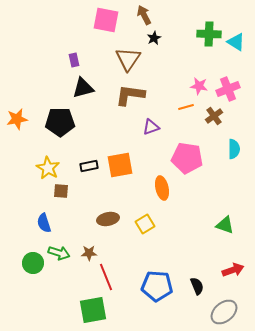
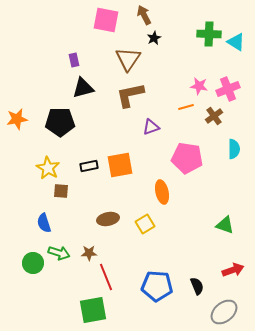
brown L-shape: rotated 20 degrees counterclockwise
orange ellipse: moved 4 px down
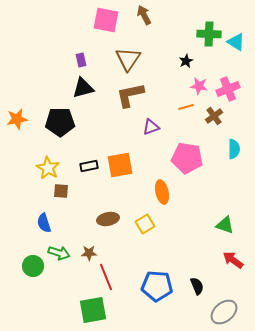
black star: moved 32 px right, 23 px down
purple rectangle: moved 7 px right
green circle: moved 3 px down
red arrow: moved 10 px up; rotated 125 degrees counterclockwise
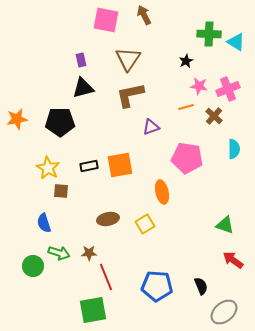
brown cross: rotated 12 degrees counterclockwise
black semicircle: moved 4 px right
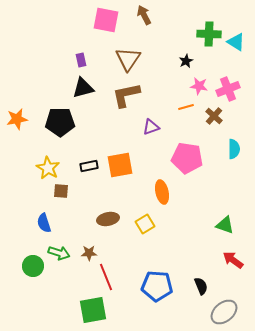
brown L-shape: moved 4 px left
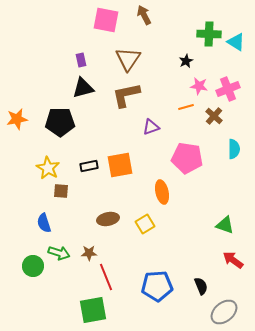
blue pentagon: rotated 8 degrees counterclockwise
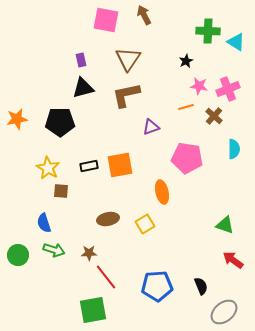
green cross: moved 1 px left, 3 px up
green arrow: moved 5 px left, 3 px up
green circle: moved 15 px left, 11 px up
red line: rotated 16 degrees counterclockwise
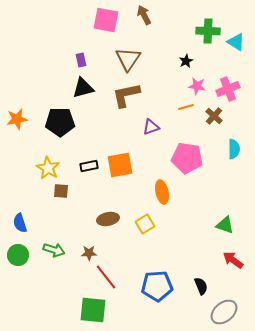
pink star: moved 2 px left
blue semicircle: moved 24 px left
green square: rotated 16 degrees clockwise
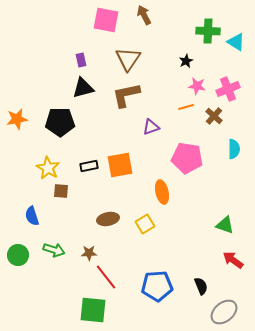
blue semicircle: moved 12 px right, 7 px up
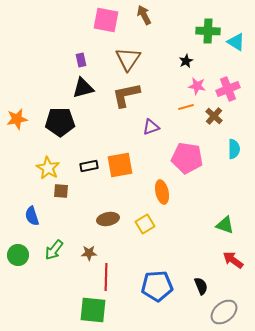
green arrow: rotated 110 degrees clockwise
red line: rotated 40 degrees clockwise
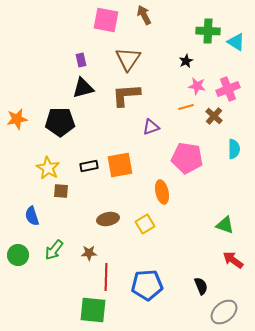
brown L-shape: rotated 8 degrees clockwise
blue pentagon: moved 10 px left, 1 px up
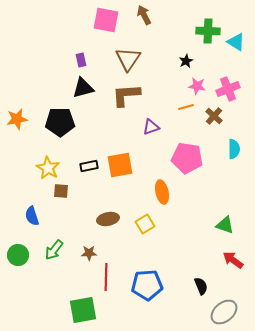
green square: moved 10 px left; rotated 16 degrees counterclockwise
